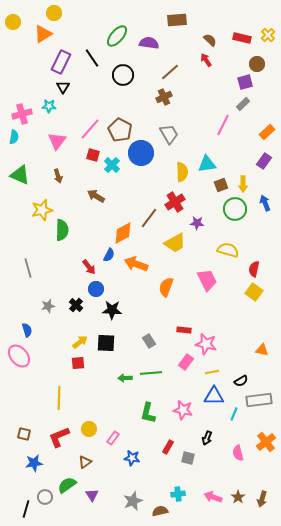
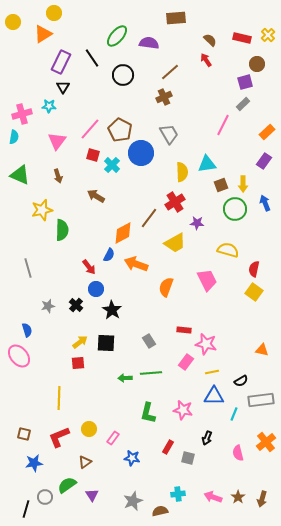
brown rectangle at (177, 20): moved 1 px left, 2 px up
black star at (112, 310): rotated 30 degrees clockwise
gray rectangle at (259, 400): moved 2 px right
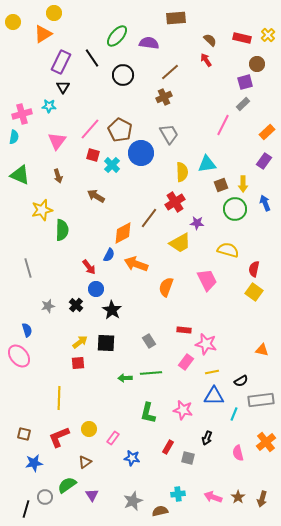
yellow trapezoid at (175, 243): moved 5 px right
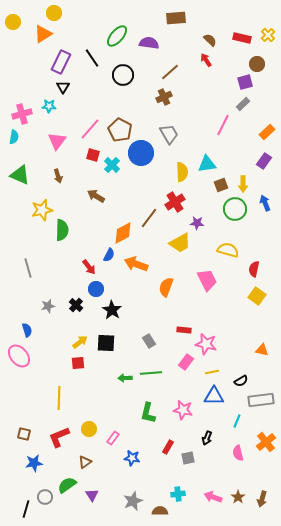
yellow square at (254, 292): moved 3 px right, 4 px down
cyan line at (234, 414): moved 3 px right, 7 px down
gray square at (188, 458): rotated 24 degrees counterclockwise
brown semicircle at (160, 511): rotated 14 degrees clockwise
